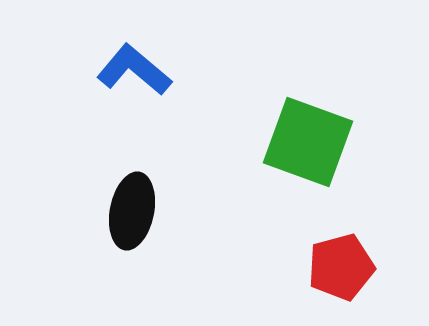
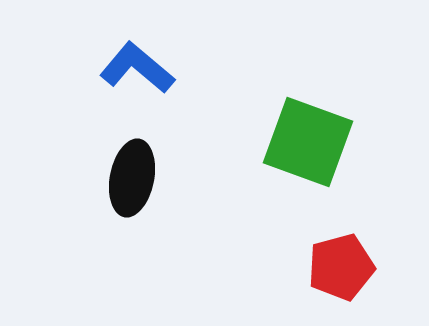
blue L-shape: moved 3 px right, 2 px up
black ellipse: moved 33 px up
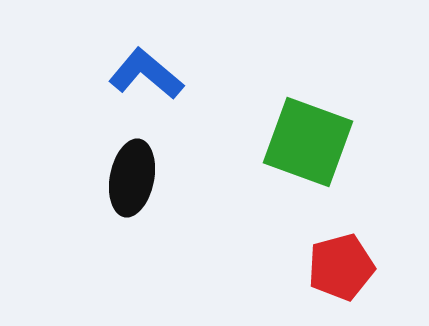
blue L-shape: moved 9 px right, 6 px down
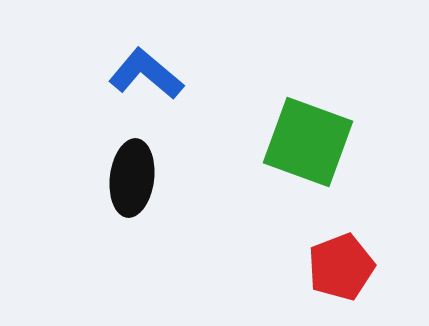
black ellipse: rotated 4 degrees counterclockwise
red pentagon: rotated 6 degrees counterclockwise
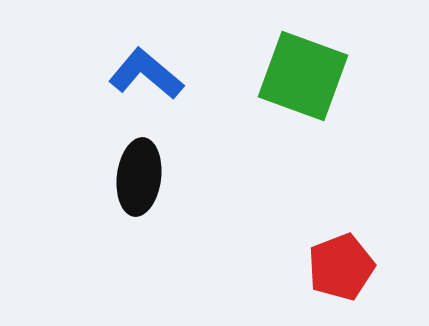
green square: moved 5 px left, 66 px up
black ellipse: moved 7 px right, 1 px up
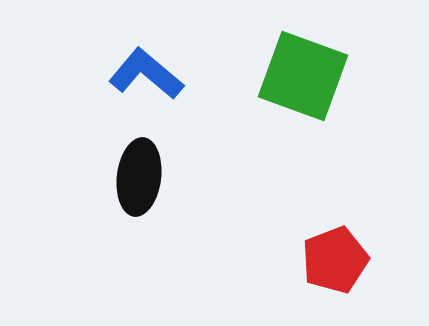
red pentagon: moved 6 px left, 7 px up
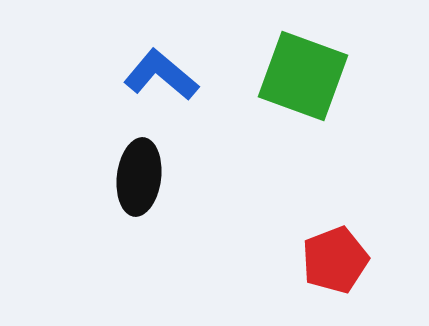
blue L-shape: moved 15 px right, 1 px down
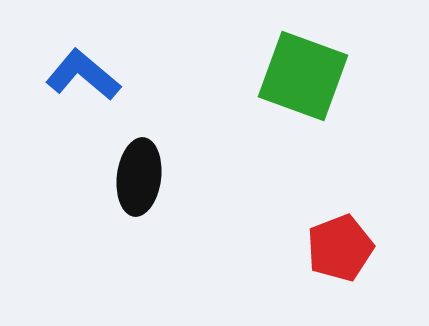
blue L-shape: moved 78 px left
red pentagon: moved 5 px right, 12 px up
